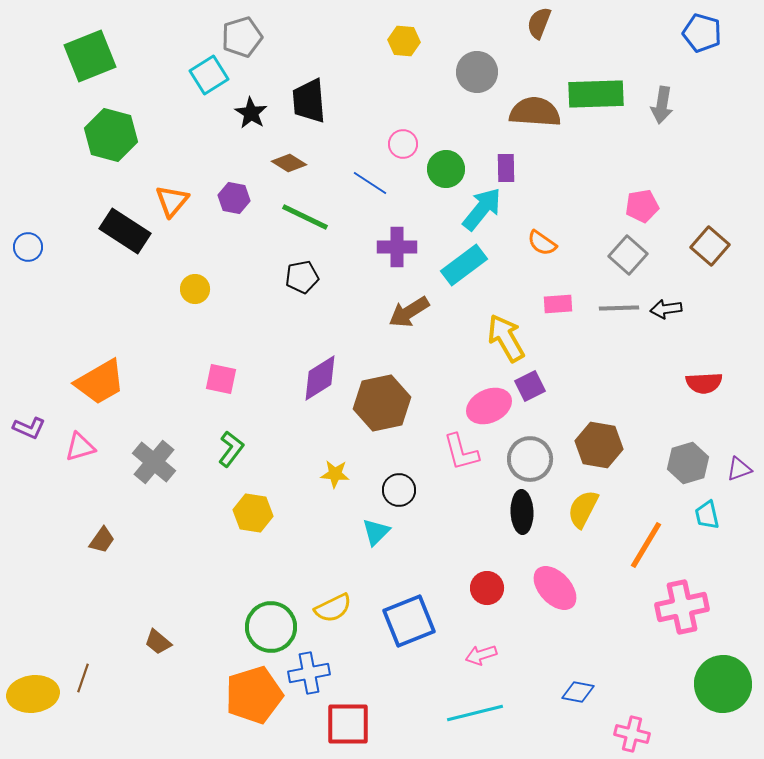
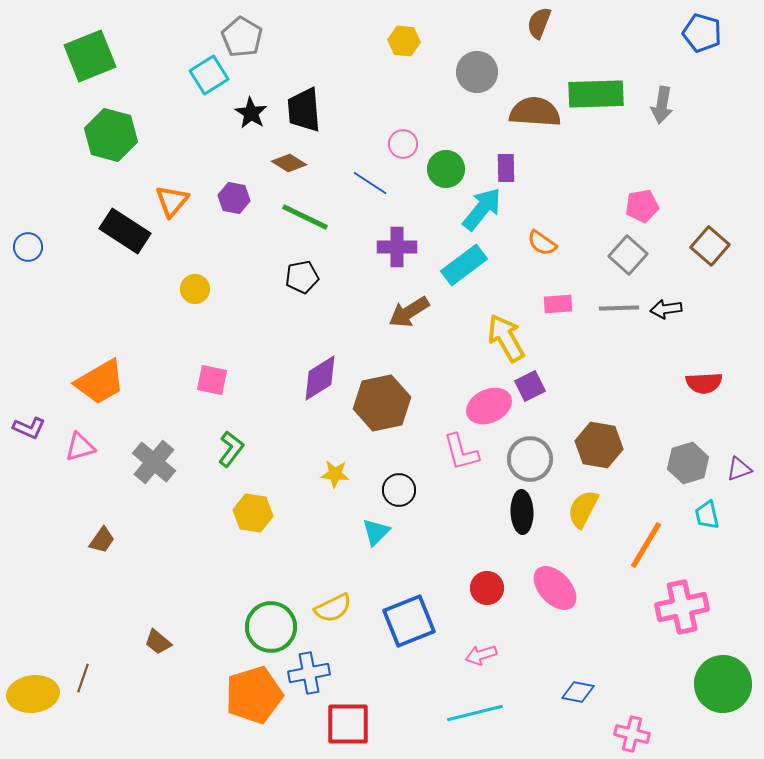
gray pentagon at (242, 37): rotated 24 degrees counterclockwise
black trapezoid at (309, 101): moved 5 px left, 9 px down
pink square at (221, 379): moved 9 px left, 1 px down
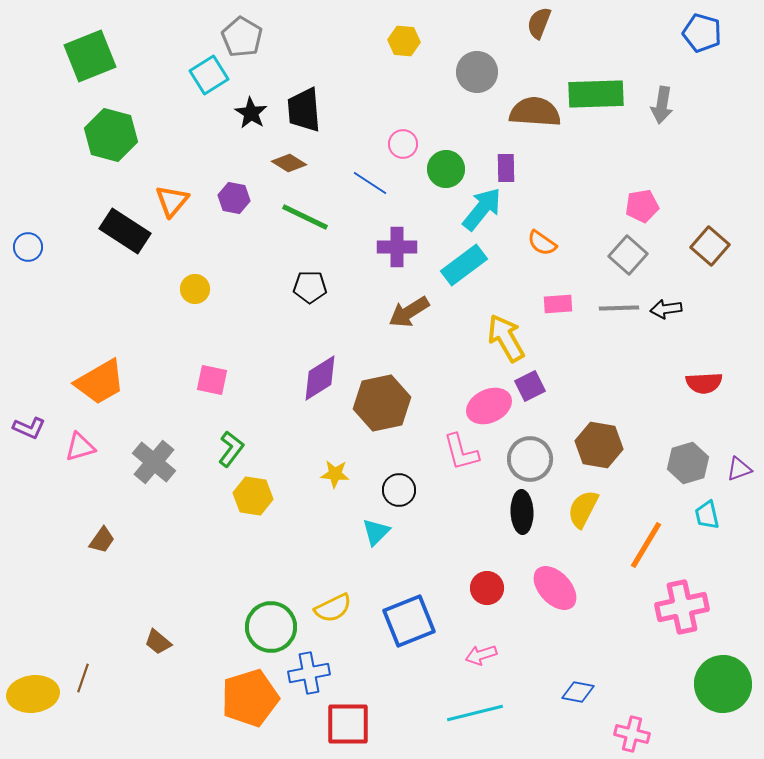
black pentagon at (302, 277): moved 8 px right, 10 px down; rotated 12 degrees clockwise
yellow hexagon at (253, 513): moved 17 px up
orange pentagon at (254, 695): moved 4 px left, 3 px down
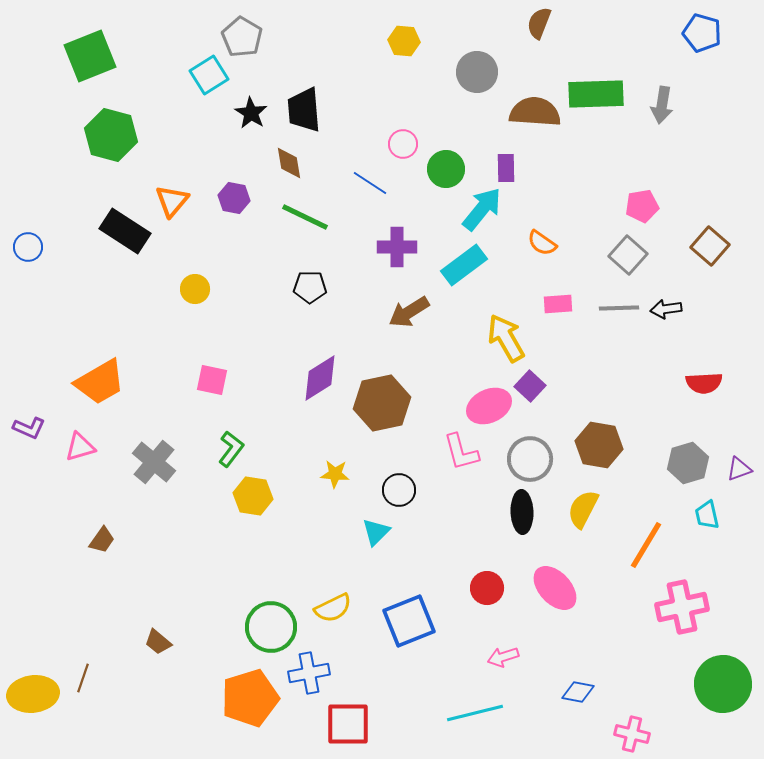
brown diamond at (289, 163): rotated 48 degrees clockwise
purple square at (530, 386): rotated 20 degrees counterclockwise
pink arrow at (481, 655): moved 22 px right, 2 px down
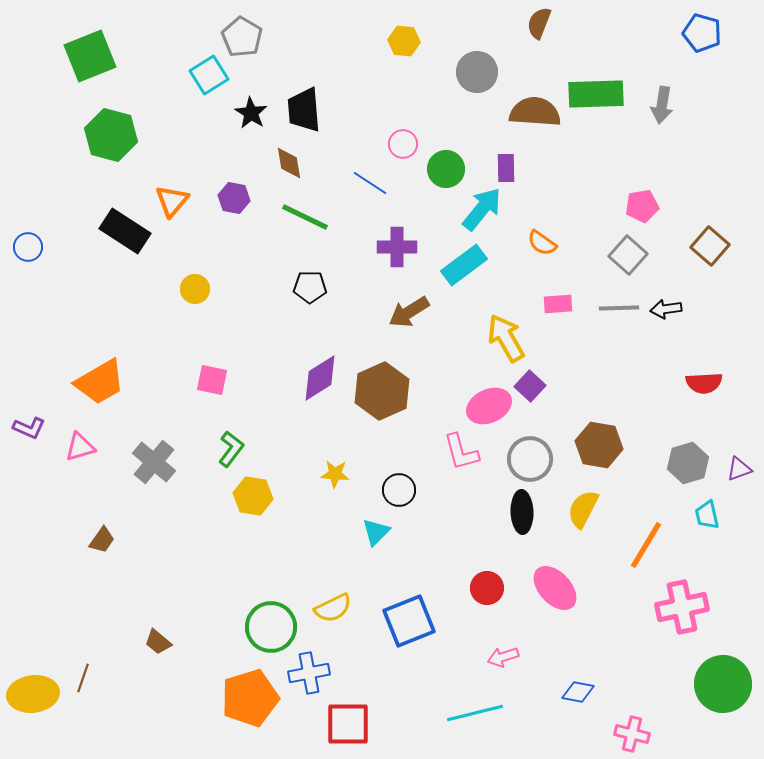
brown hexagon at (382, 403): moved 12 px up; rotated 12 degrees counterclockwise
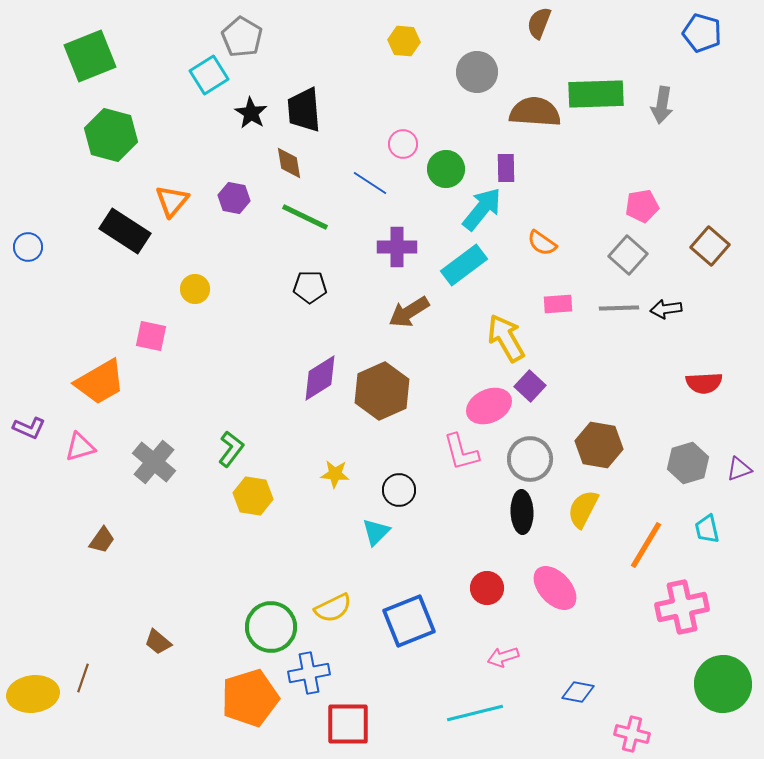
pink square at (212, 380): moved 61 px left, 44 px up
cyan trapezoid at (707, 515): moved 14 px down
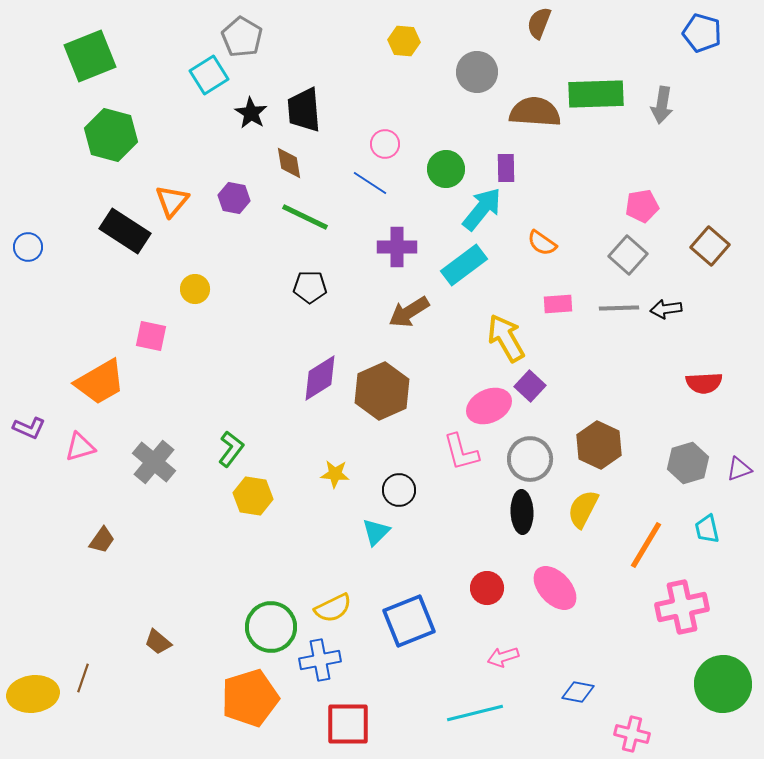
pink circle at (403, 144): moved 18 px left
brown hexagon at (599, 445): rotated 15 degrees clockwise
blue cross at (309, 673): moved 11 px right, 13 px up
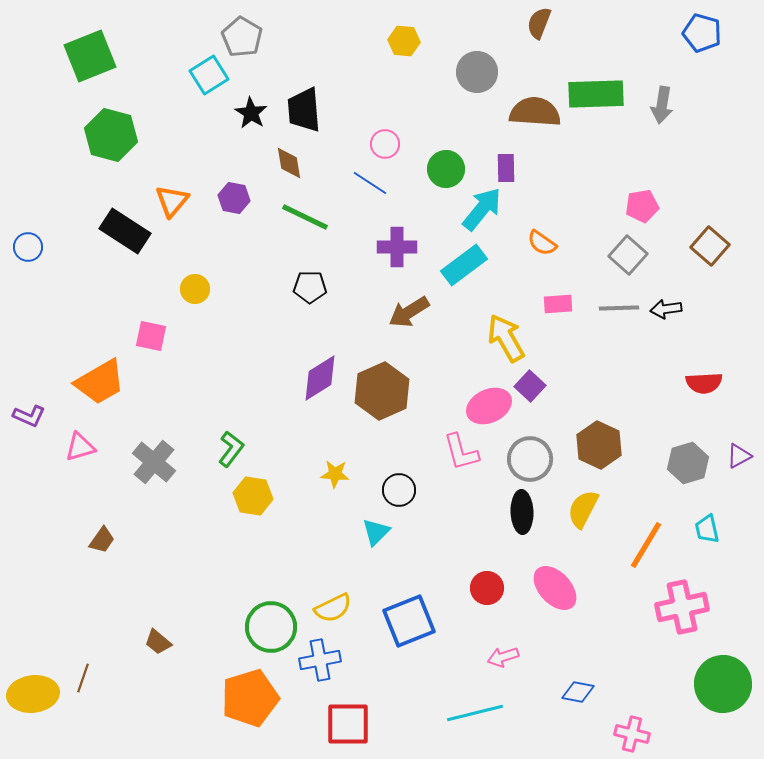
purple L-shape at (29, 428): moved 12 px up
purple triangle at (739, 469): moved 13 px up; rotated 8 degrees counterclockwise
